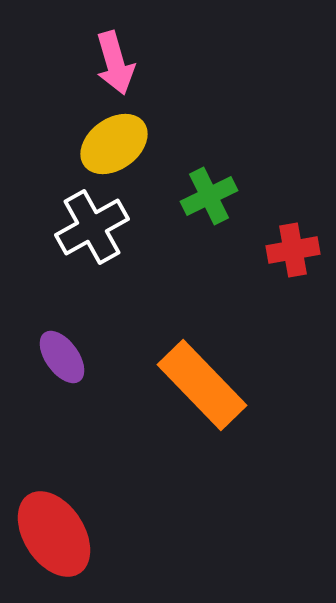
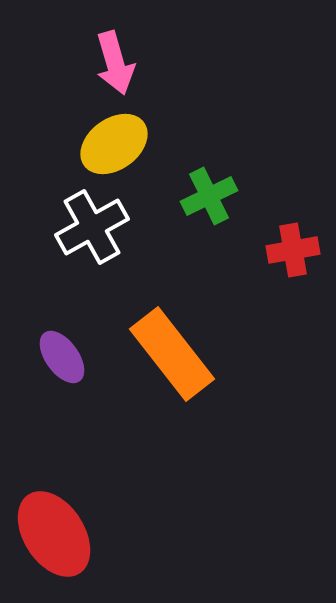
orange rectangle: moved 30 px left, 31 px up; rotated 6 degrees clockwise
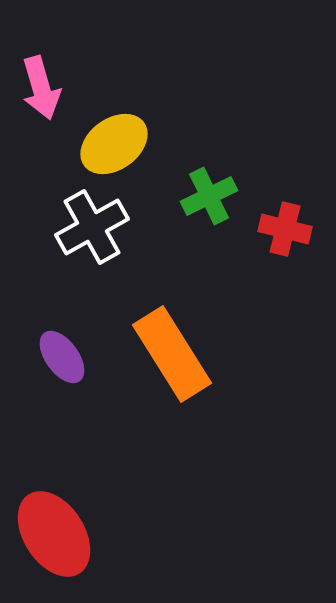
pink arrow: moved 74 px left, 25 px down
red cross: moved 8 px left, 21 px up; rotated 24 degrees clockwise
orange rectangle: rotated 6 degrees clockwise
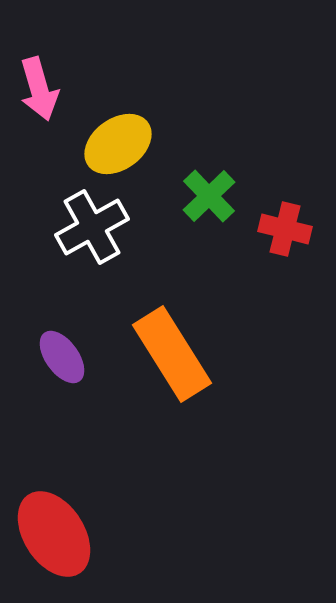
pink arrow: moved 2 px left, 1 px down
yellow ellipse: moved 4 px right
green cross: rotated 18 degrees counterclockwise
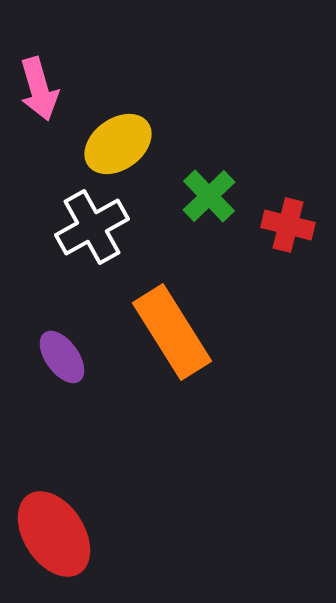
red cross: moved 3 px right, 4 px up
orange rectangle: moved 22 px up
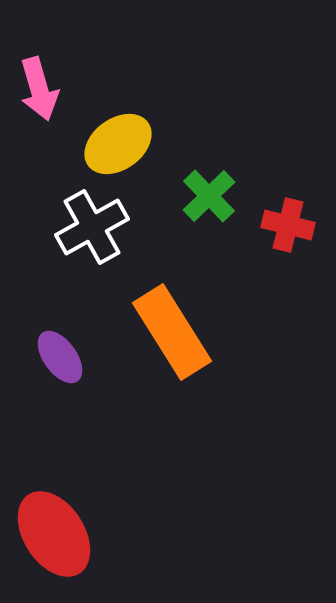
purple ellipse: moved 2 px left
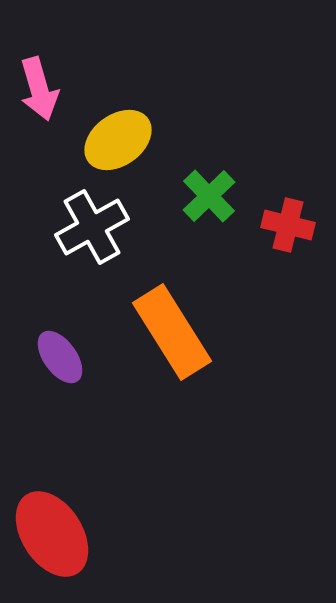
yellow ellipse: moved 4 px up
red ellipse: moved 2 px left
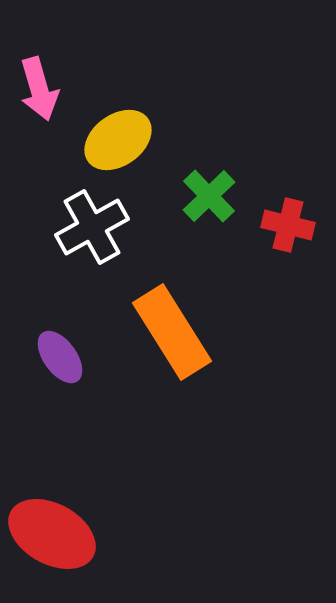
red ellipse: rotated 28 degrees counterclockwise
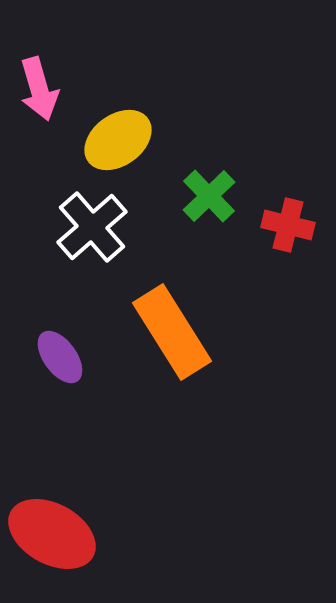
white cross: rotated 12 degrees counterclockwise
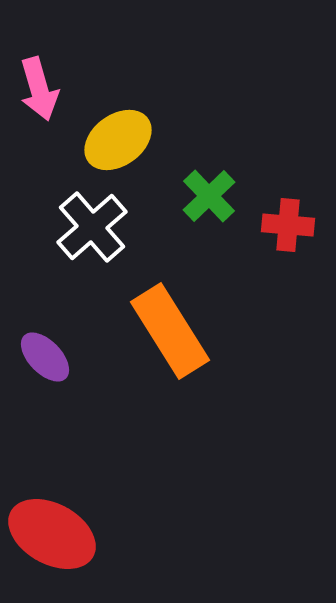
red cross: rotated 9 degrees counterclockwise
orange rectangle: moved 2 px left, 1 px up
purple ellipse: moved 15 px left; rotated 8 degrees counterclockwise
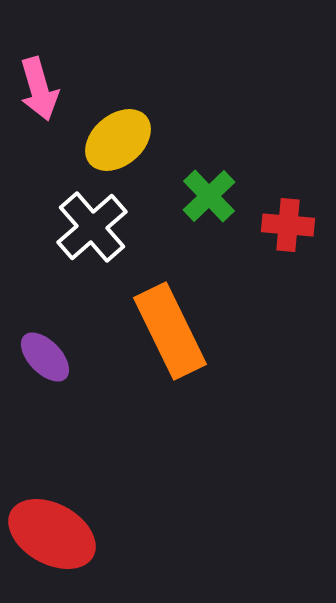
yellow ellipse: rotated 4 degrees counterclockwise
orange rectangle: rotated 6 degrees clockwise
